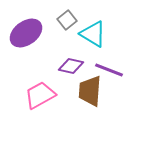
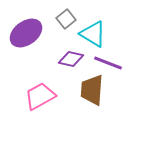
gray square: moved 1 px left, 1 px up
purple diamond: moved 7 px up
purple line: moved 1 px left, 7 px up
brown trapezoid: moved 2 px right, 1 px up
pink trapezoid: moved 1 px down
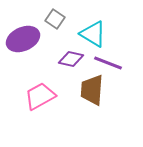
gray square: moved 11 px left; rotated 18 degrees counterclockwise
purple ellipse: moved 3 px left, 6 px down; rotated 12 degrees clockwise
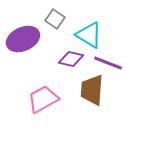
cyan triangle: moved 4 px left, 1 px down
pink trapezoid: moved 3 px right, 3 px down
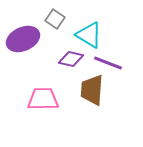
pink trapezoid: rotated 28 degrees clockwise
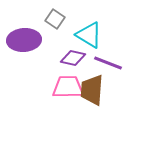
purple ellipse: moved 1 px right, 1 px down; rotated 20 degrees clockwise
purple diamond: moved 2 px right, 1 px up
pink trapezoid: moved 25 px right, 12 px up
